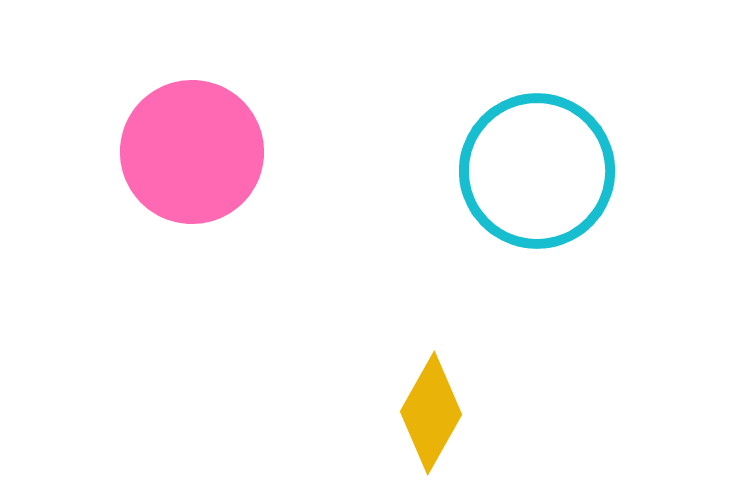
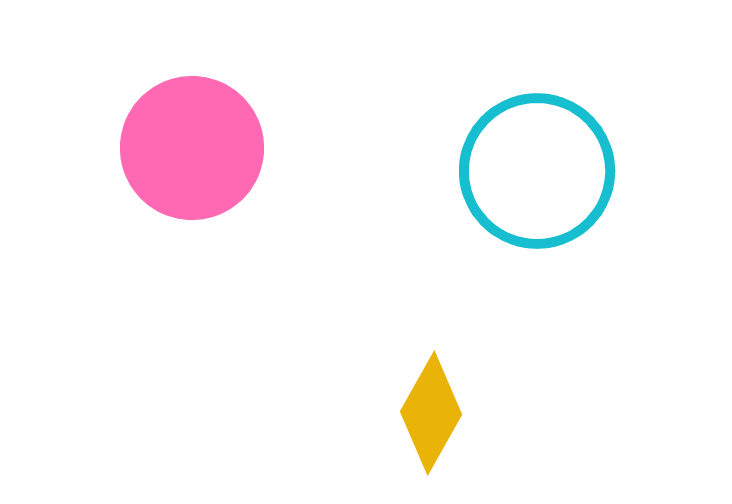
pink circle: moved 4 px up
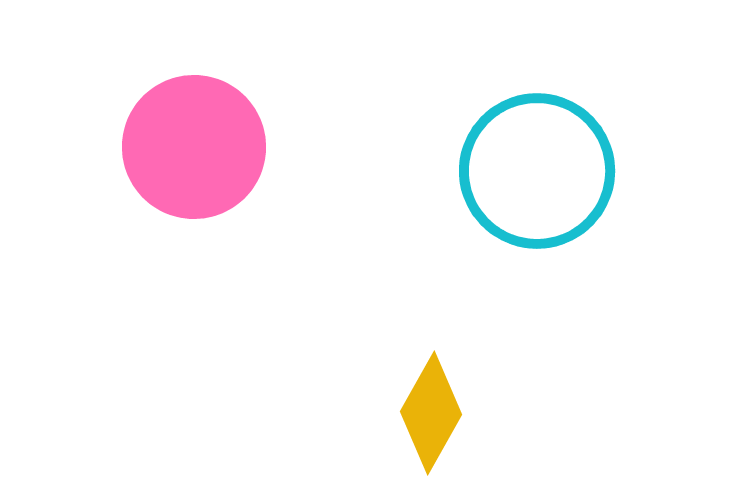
pink circle: moved 2 px right, 1 px up
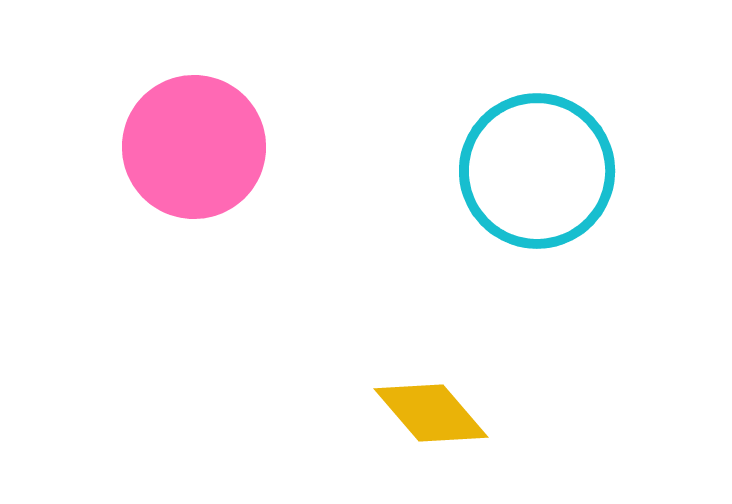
yellow diamond: rotated 70 degrees counterclockwise
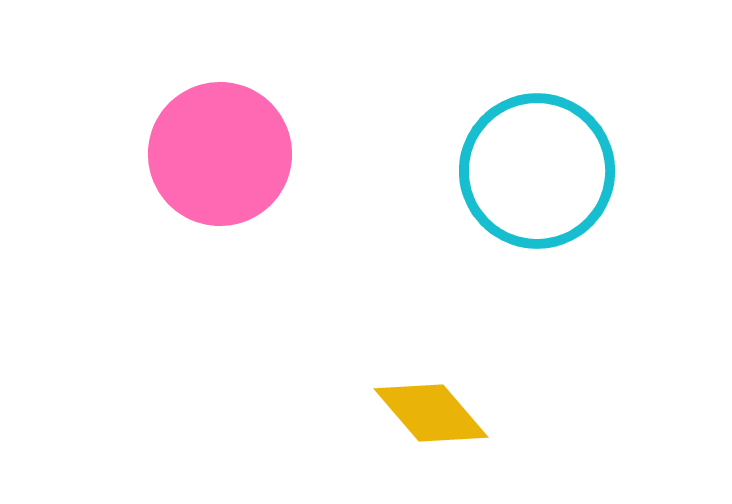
pink circle: moved 26 px right, 7 px down
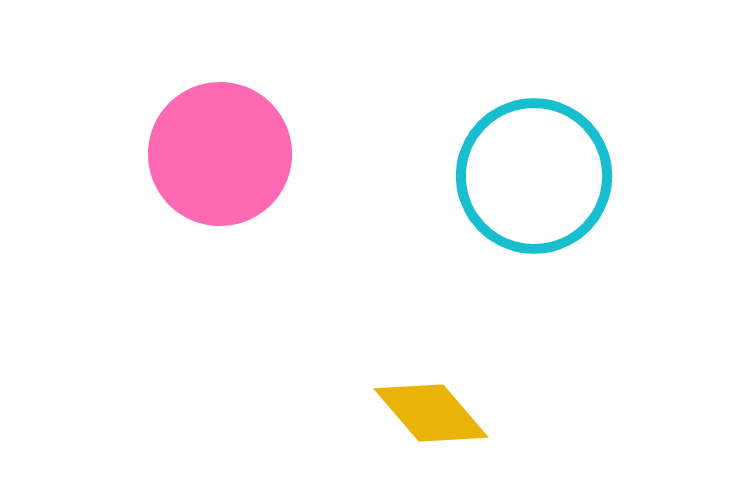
cyan circle: moved 3 px left, 5 px down
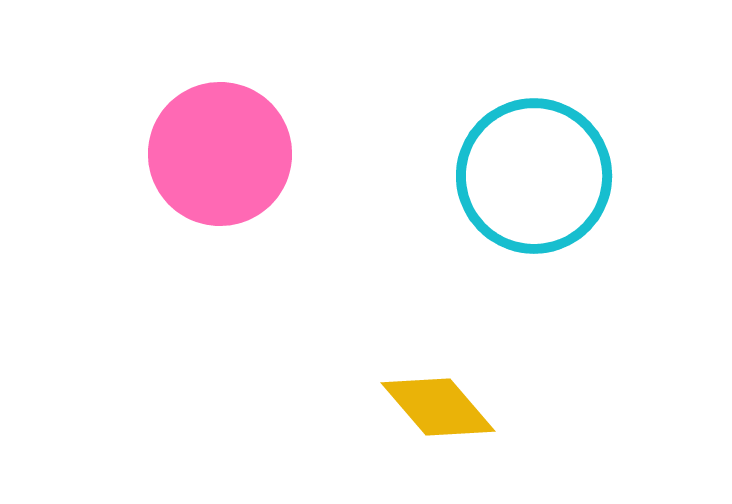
yellow diamond: moved 7 px right, 6 px up
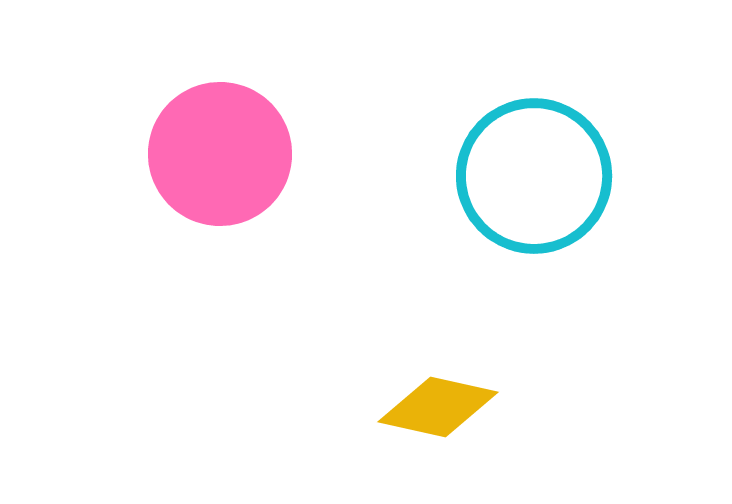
yellow diamond: rotated 37 degrees counterclockwise
